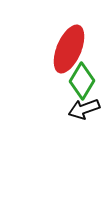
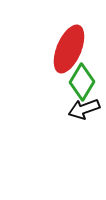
green diamond: moved 1 px down
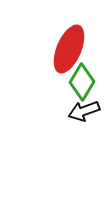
black arrow: moved 2 px down
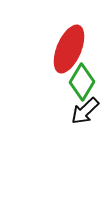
black arrow: moved 1 px right; rotated 24 degrees counterclockwise
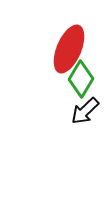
green diamond: moved 1 px left, 3 px up
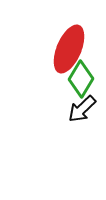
black arrow: moved 3 px left, 2 px up
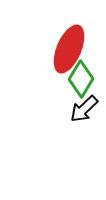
black arrow: moved 2 px right
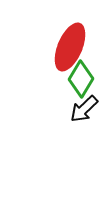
red ellipse: moved 1 px right, 2 px up
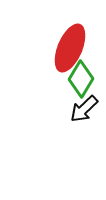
red ellipse: moved 1 px down
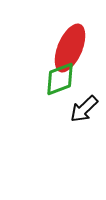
green diamond: moved 21 px left; rotated 39 degrees clockwise
